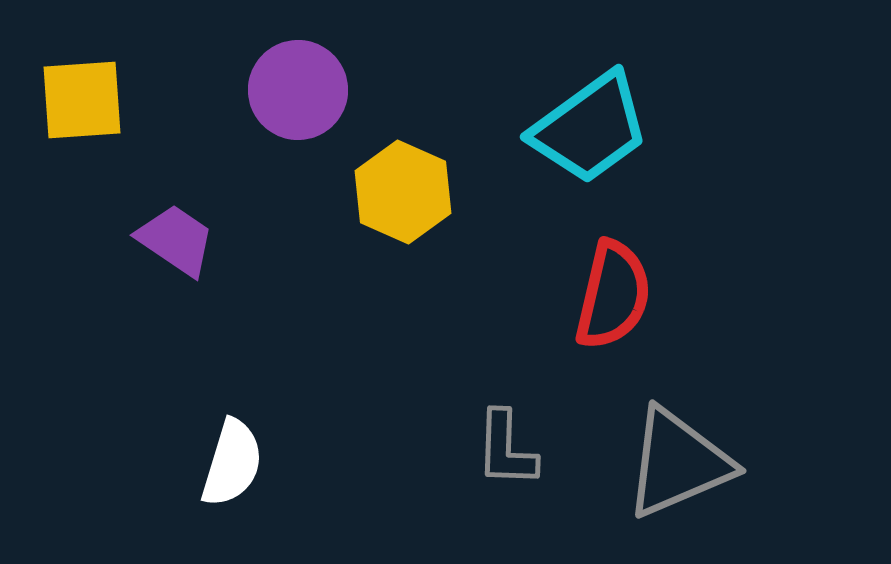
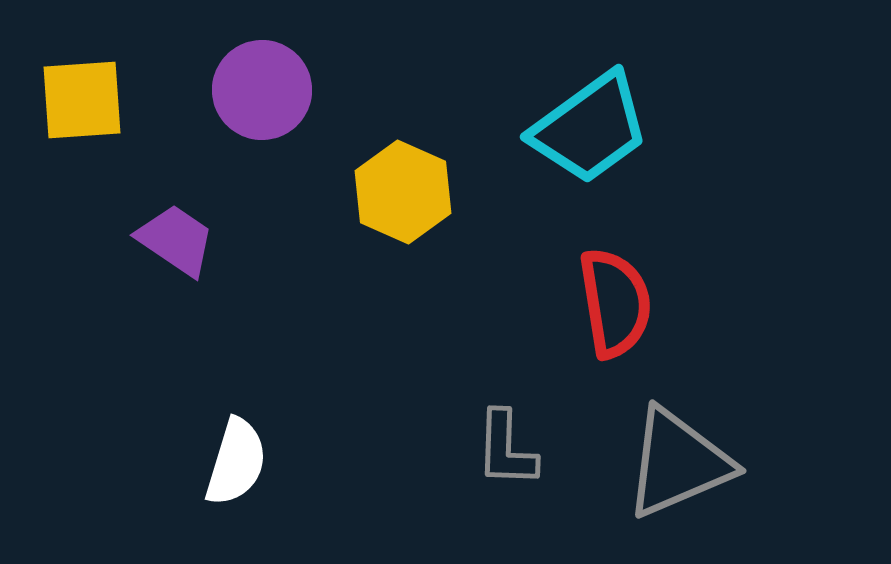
purple circle: moved 36 px left
red semicircle: moved 2 px right, 8 px down; rotated 22 degrees counterclockwise
white semicircle: moved 4 px right, 1 px up
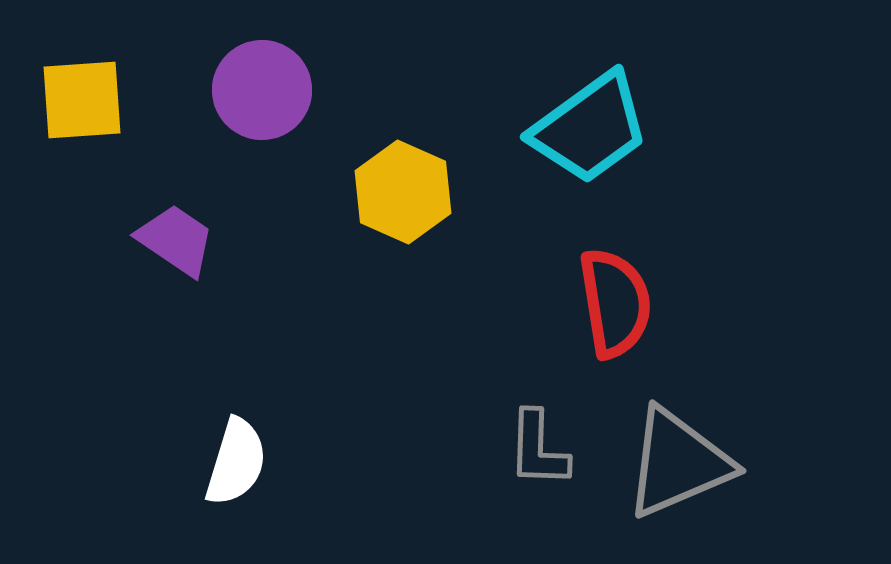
gray L-shape: moved 32 px right
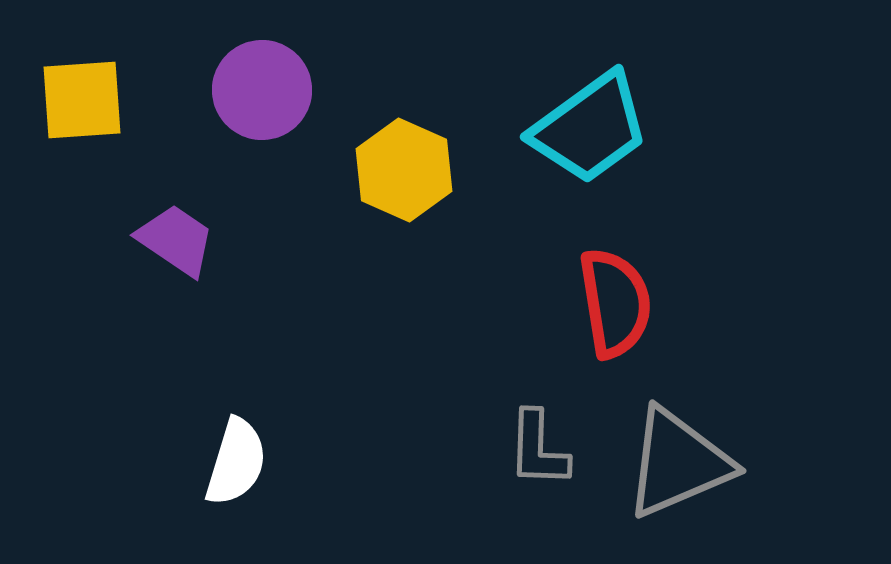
yellow hexagon: moved 1 px right, 22 px up
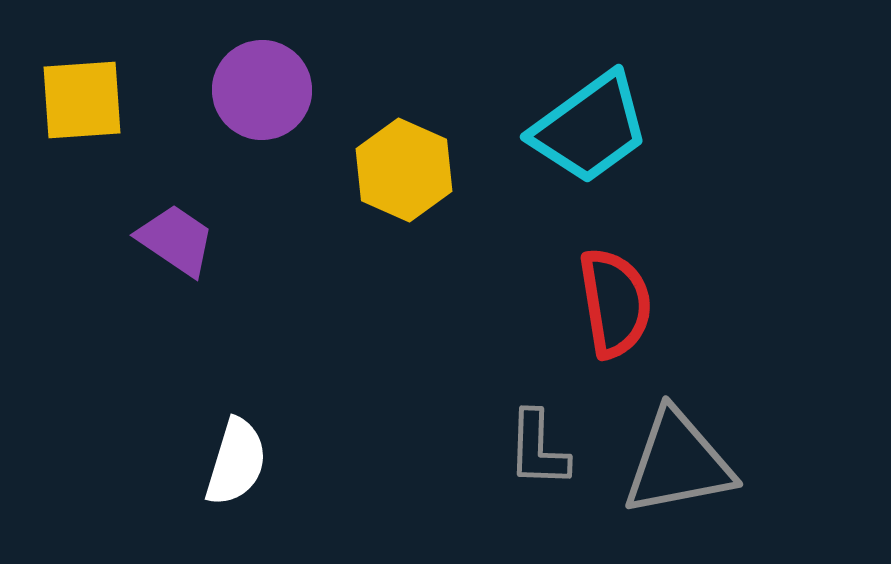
gray triangle: rotated 12 degrees clockwise
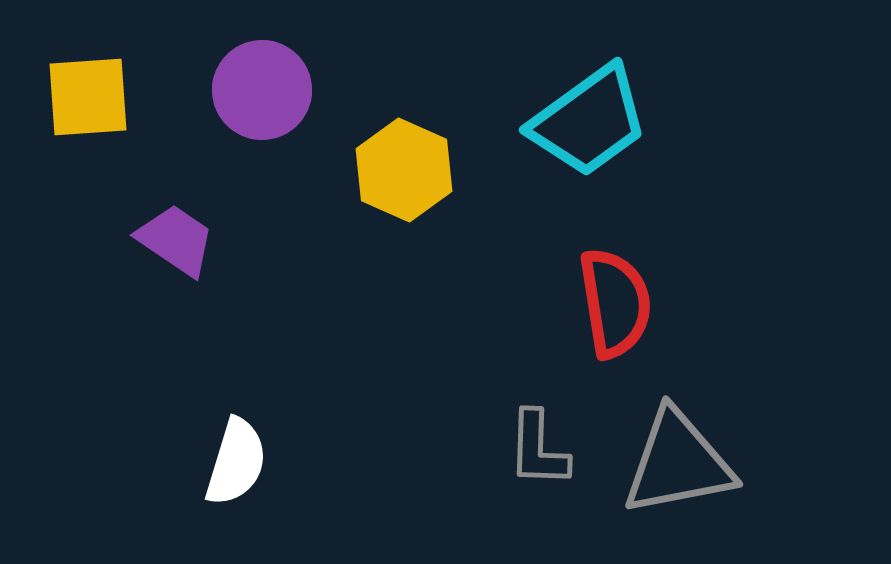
yellow square: moved 6 px right, 3 px up
cyan trapezoid: moved 1 px left, 7 px up
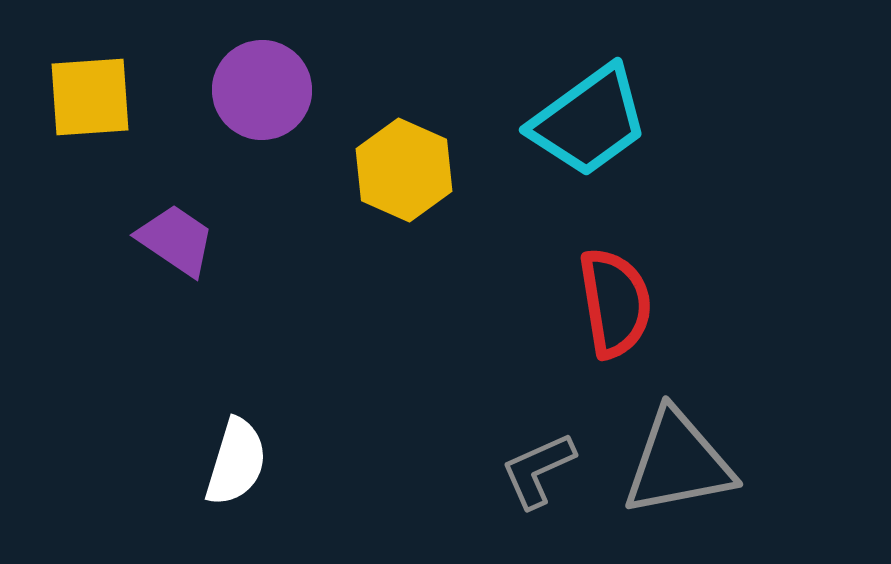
yellow square: moved 2 px right
gray L-shape: moved 21 px down; rotated 64 degrees clockwise
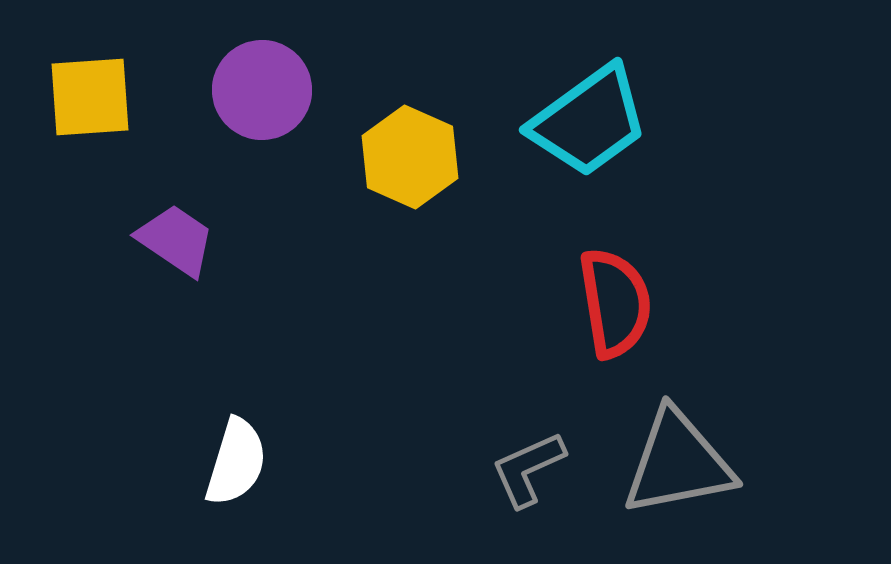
yellow hexagon: moved 6 px right, 13 px up
gray L-shape: moved 10 px left, 1 px up
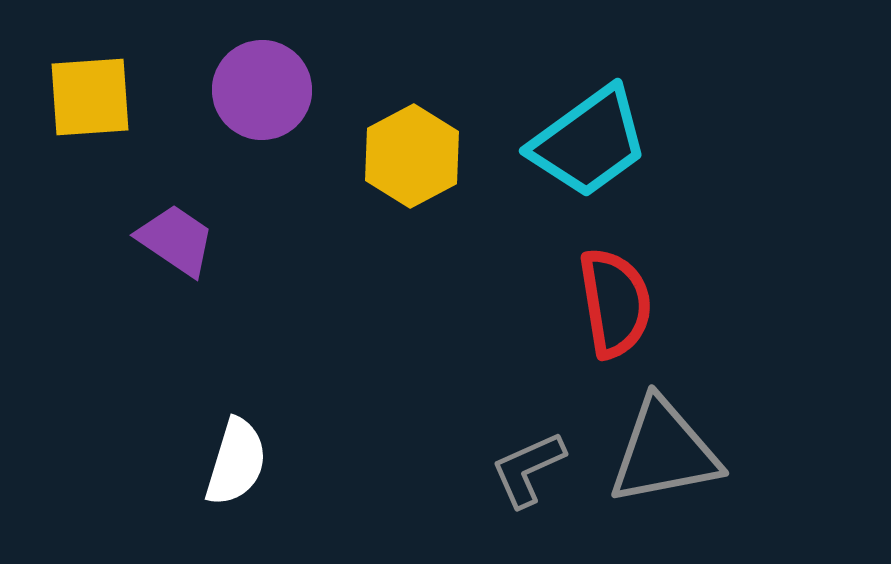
cyan trapezoid: moved 21 px down
yellow hexagon: moved 2 px right, 1 px up; rotated 8 degrees clockwise
gray triangle: moved 14 px left, 11 px up
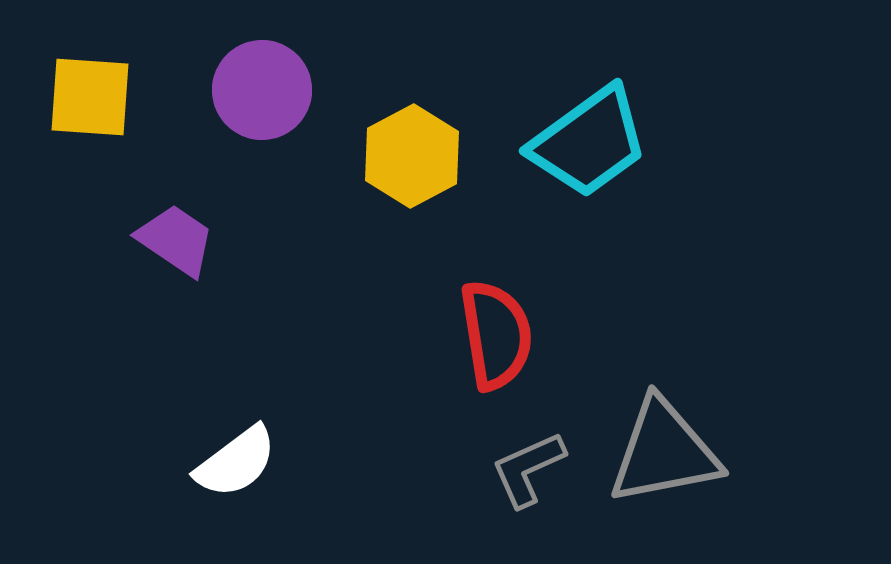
yellow square: rotated 8 degrees clockwise
red semicircle: moved 119 px left, 32 px down
white semicircle: rotated 36 degrees clockwise
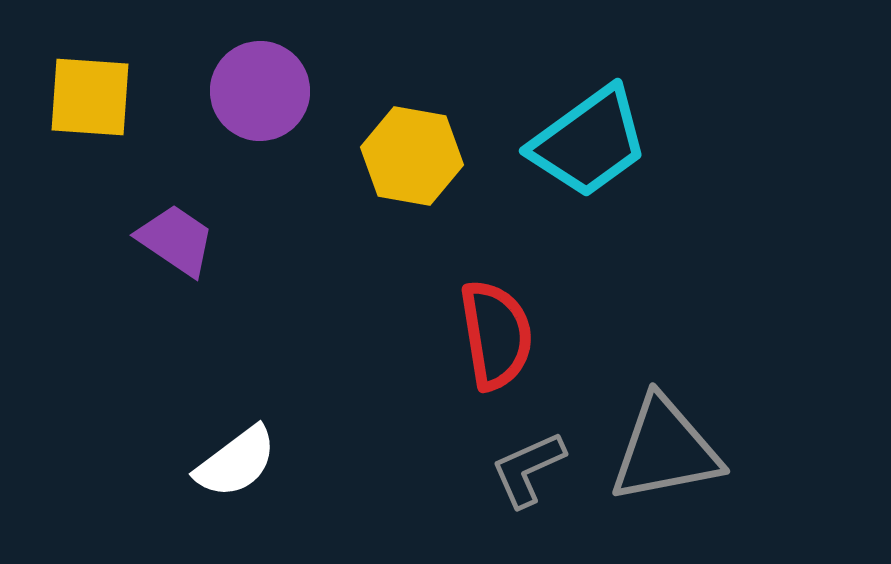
purple circle: moved 2 px left, 1 px down
yellow hexagon: rotated 22 degrees counterclockwise
gray triangle: moved 1 px right, 2 px up
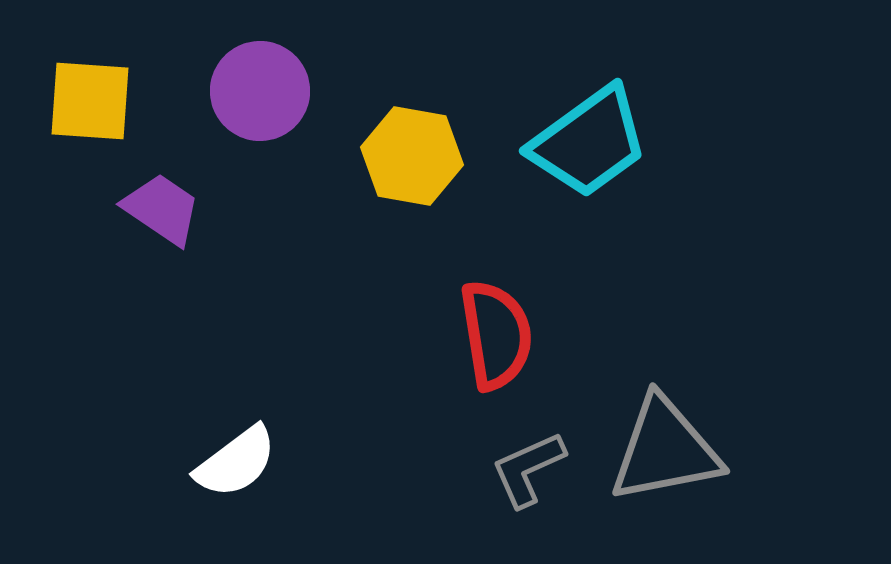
yellow square: moved 4 px down
purple trapezoid: moved 14 px left, 31 px up
